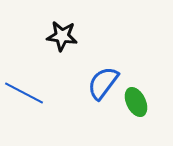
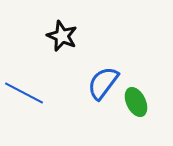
black star: rotated 16 degrees clockwise
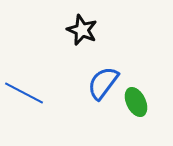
black star: moved 20 px right, 6 px up
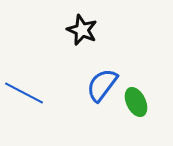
blue semicircle: moved 1 px left, 2 px down
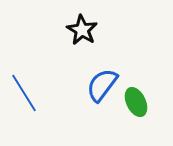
black star: rotated 8 degrees clockwise
blue line: rotated 30 degrees clockwise
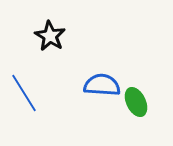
black star: moved 32 px left, 6 px down
blue semicircle: rotated 57 degrees clockwise
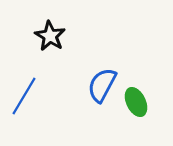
blue semicircle: rotated 66 degrees counterclockwise
blue line: moved 3 px down; rotated 63 degrees clockwise
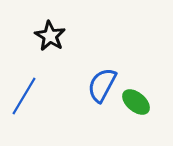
green ellipse: rotated 24 degrees counterclockwise
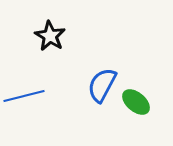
blue line: rotated 45 degrees clockwise
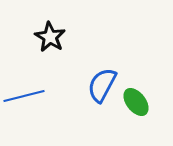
black star: moved 1 px down
green ellipse: rotated 12 degrees clockwise
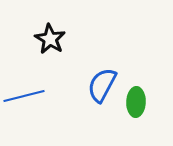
black star: moved 2 px down
green ellipse: rotated 40 degrees clockwise
